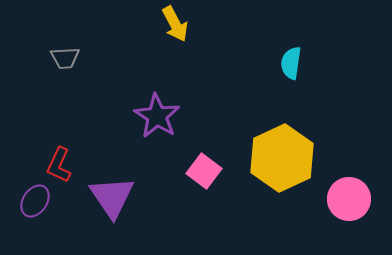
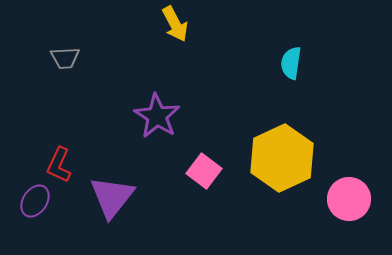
purple triangle: rotated 12 degrees clockwise
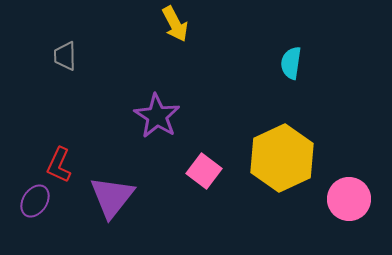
gray trapezoid: moved 2 px up; rotated 92 degrees clockwise
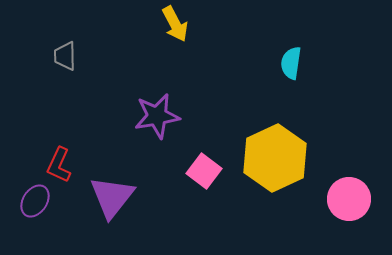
purple star: rotated 30 degrees clockwise
yellow hexagon: moved 7 px left
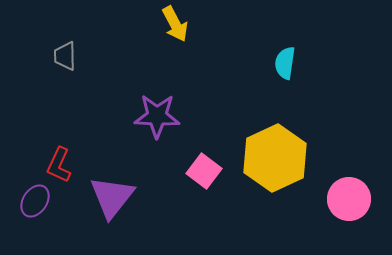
cyan semicircle: moved 6 px left
purple star: rotated 12 degrees clockwise
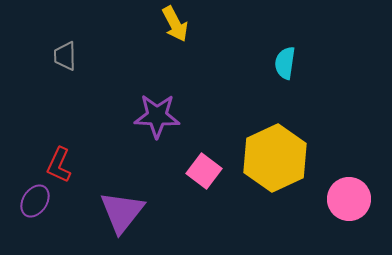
purple triangle: moved 10 px right, 15 px down
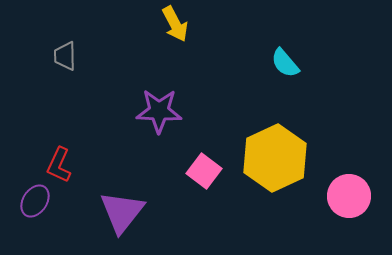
cyan semicircle: rotated 48 degrees counterclockwise
purple star: moved 2 px right, 5 px up
pink circle: moved 3 px up
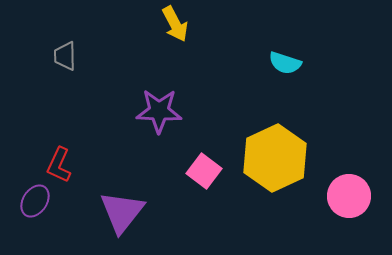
cyan semicircle: rotated 32 degrees counterclockwise
